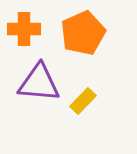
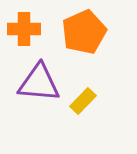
orange pentagon: moved 1 px right, 1 px up
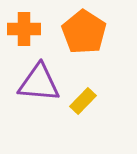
orange pentagon: rotated 15 degrees counterclockwise
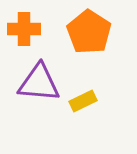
orange pentagon: moved 5 px right
yellow rectangle: rotated 20 degrees clockwise
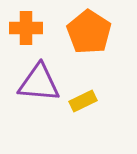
orange cross: moved 2 px right, 1 px up
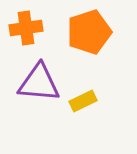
orange cross: rotated 8 degrees counterclockwise
orange pentagon: rotated 21 degrees clockwise
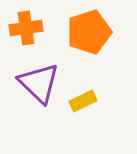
purple triangle: rotated 39 degrees clockwise
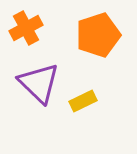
orange cross: rotated 20 degrees counterclockwise
orange pentagon: moved 9 px right, 3 px down
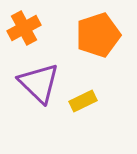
orange cross: moved 2 px left
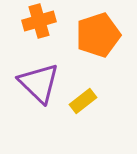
orange cross: moved 15 px right, 7 px up; rotated 12 degrees clockwise
yellow rectangle: rotated 12 degrees counterclockwise
